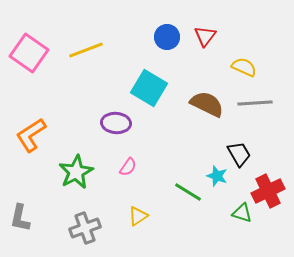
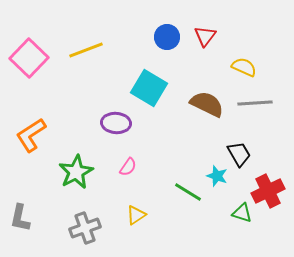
pink square: moved 5 px down; rotated 9 degrees clockwise
yellow triangle: moved 2 px left, 1 px up
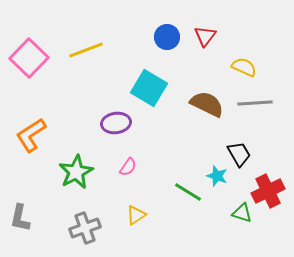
purple ellipse: rotated 12 degrees counterclockwise
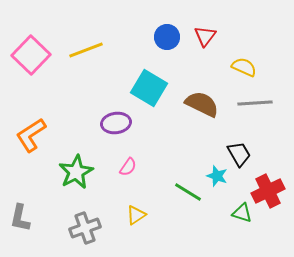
pink square: moved 2 px right, 3 px up
brown semicircle: moved 5 px left
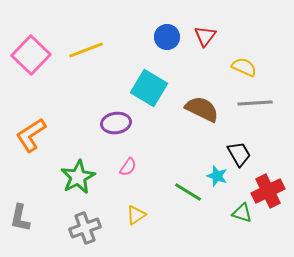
brown semicircle: moved 5 px down
green star: moved 2 px right, 5 px down
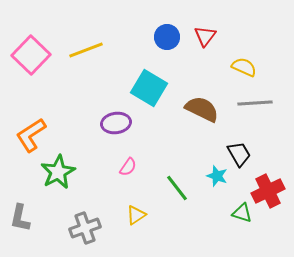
green star: moved 20 px left, 5 px up
green line: moved 11 px left, 4 px up; rotated 20 degrees clockwise
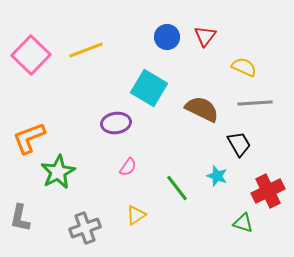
orange L-shape: moved 2 px left, 3 px down; rotated 12 degrees clockwise
black trapezoid: moved 10 px up
green triangle: moved 1 px right, 10 px down
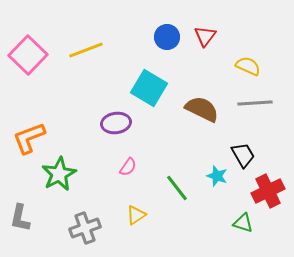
pink square: moved 3 px left
yellow semicircle: moved 4 px right, 1 px up
black trapezoid: moved 4 px right, 11 px down
green star: moved 1 px right, 2 px down
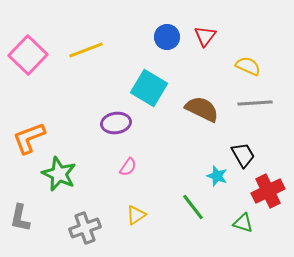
green star: rotated 20 degrees counterclockwise
green line: moved 16 px right, 19 px down
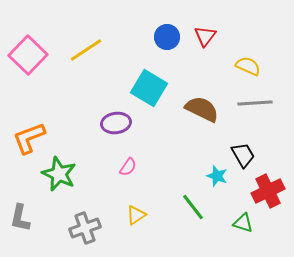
yellow line: rotated 12 degrees counterclockwise
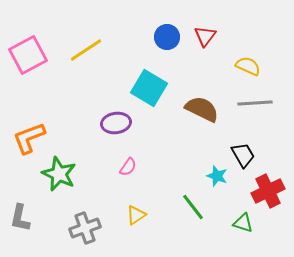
pink square: rotated 18 degrees clockwise
